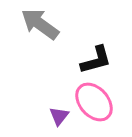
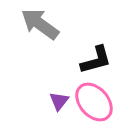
purple triangle: moved 15 px up
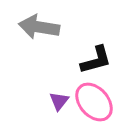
gray arrow: moved 1 px left, 3 px down; rotated 27 degrees counterclockwise
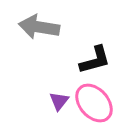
black L-shape: moved 1 px left
pink ellipse: moved 1 px down
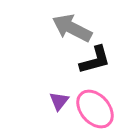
gray arrow: moved 33 px right, 1 px down; rotated 18 degrees clockwise
pink ellipse: moved 1 px right, 6 px down
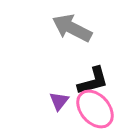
black L-shape: moved 2 px left, 21 px down
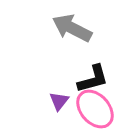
black L-shape: moved 2 px up
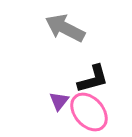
gray arrow: moved 7 px left
pink ellipse: moved 6 px left, 3 px down
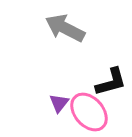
black L-shape: moved 18 px right, 3 px down
purple triangle: moved 2 px down
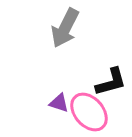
gray arrow: rotated 90 degrees counterclockwise
purple triangle: rotated 50 degrees counterclockwise
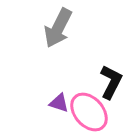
gray arrow: moved 7 px left
black L-shape: rotated 48 degrees counterclockwise
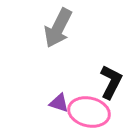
pink ellipse: rotated 36 degrees counterclockwise
